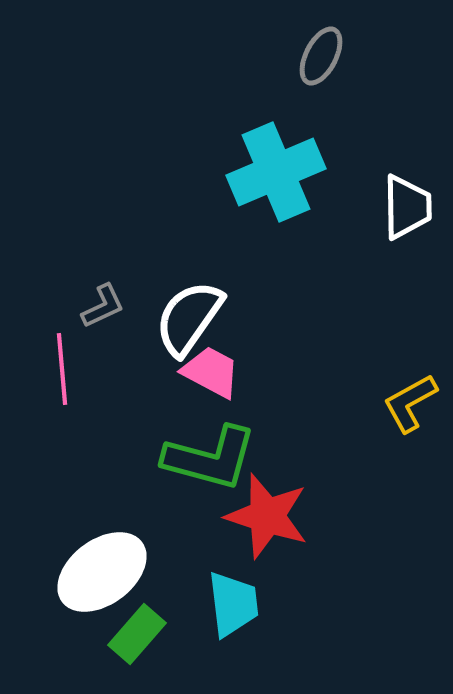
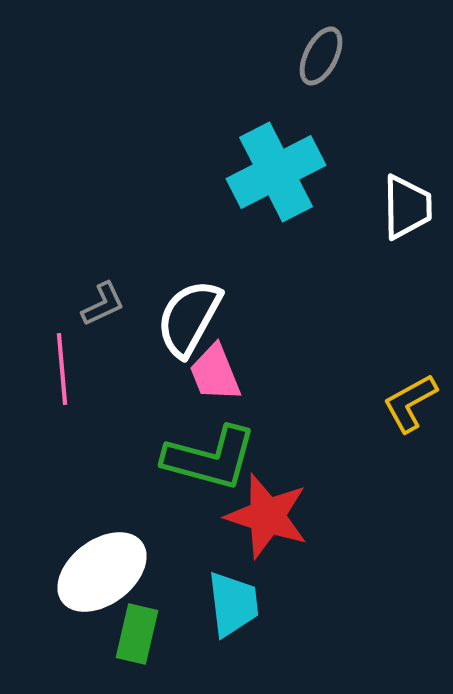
cyan cross: rotated 4 degrees counterclockwise
gray L-shape: moved 2 px up
white semicircle: rotated 6 degrees counterclockwise
pink trapezoid: moved 4 px right, 1 px down; rotated 140 degrees counterclockwise
green rectangle: rotated 28 degrees counterclockwise
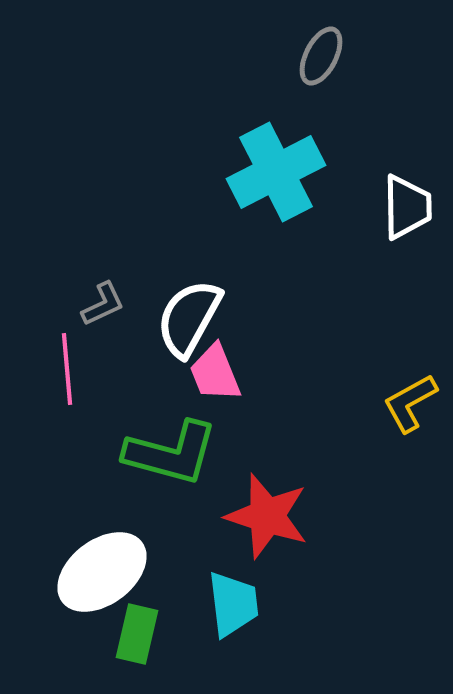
pink line: moved 5 px right
green L-shape: moved 39 px left, 5 px up
